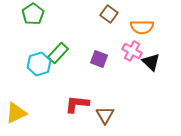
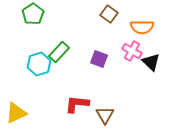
green rectangle: moved 1 px right, 1 px up
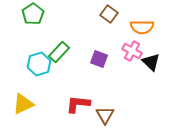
red L-shape: moved 1 px right
yellow triangle: moved 7 px right, 9 px up
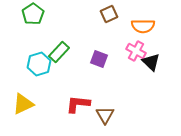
brown square: rotated 30 degrees clockwise
orange semicircle: moved 1 px right, 1 px up
pink cross: moved 4 px right
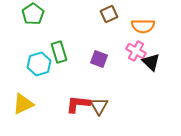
green rectangle: rotated 60 degrees counterclockwise
brown triangle: moved 6 px left, 9 px up
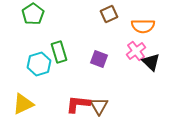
pink cross: rotated 24 degrees clockwise
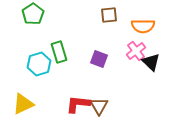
brown square: moved 1 px down; rotated 18 degrees clockwise
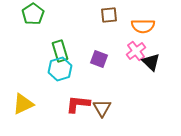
green rectangle: moved 1 px right, 1 px up
cyan hexagon: moved 21 px right, 5 px down
brown triangle: moved 3 px right, 2 px down
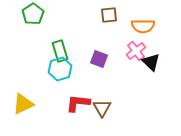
red L-shape: moved 1 px up
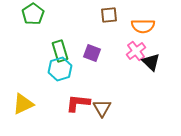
purple square: moved 7 px left, 6 px up
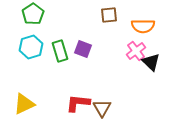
purple square: moved 9 px left, 4 px up
cyan hexagon: moved 29 px left, 22 px up
yellow triangle: moved 1 px right
